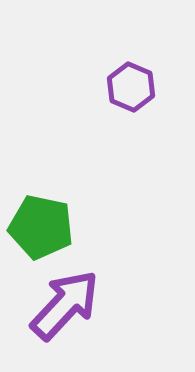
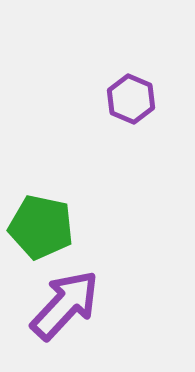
purple hexagon: moved 12 px down
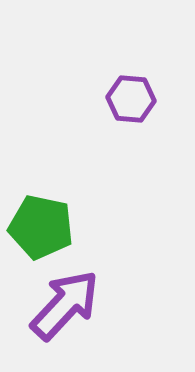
purple hexagon: rotated 18 degrees counterclockwise
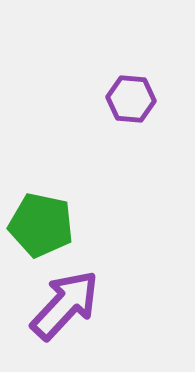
green pentagon: moved 2 px up
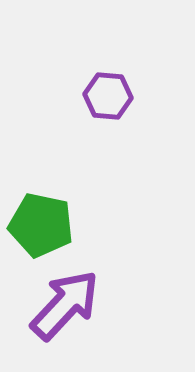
purple hexagon: moved 23 px left, 3 px up
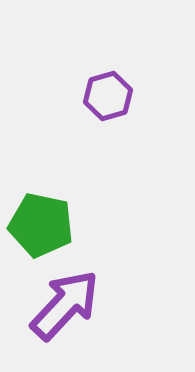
purple hexagon: rotated 21 degrees counterclockwise
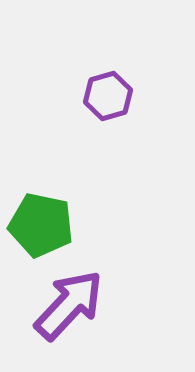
purple arrow: moved 4 px right
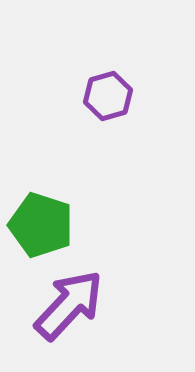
green pentagon: rotated 6 degrees clockwise
